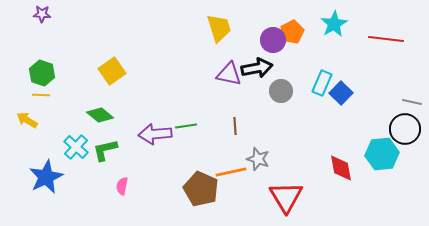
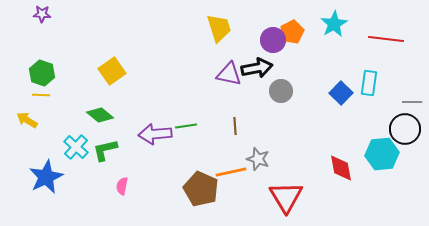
cyan rectangle: moved 47 px right; rotated 15 degrees counterclockwise
gray line: rotated 12 degrees counterclockwise
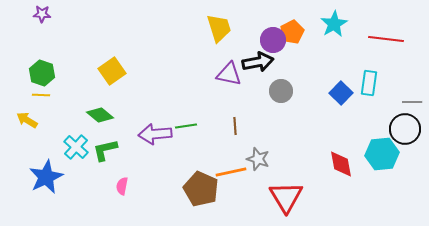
black arrow: moved 1 px right, 6 px up
red diamond: moved 4 px up
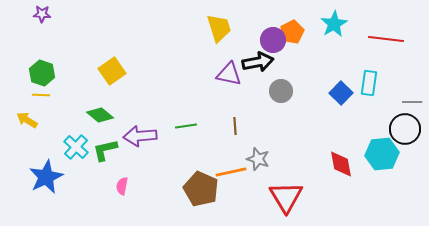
purple arrow: moved 15 px left, 2 px down
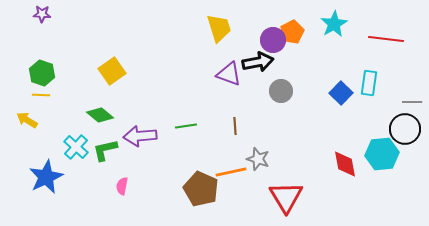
purple triangle: rotated 8 degrees clockwise
red diamond: moved 4 px right
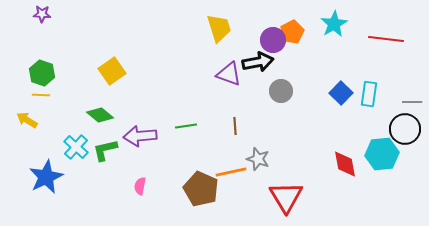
cyan rectangle: moved 11 px down
pink semicircle: moved 18 px right
